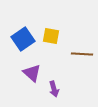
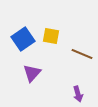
brown line: rotated 20 degrees clockwise
purple triangle: rotated 30 degrees clockwise
purple arrow: moved 24 px right, 5 px down
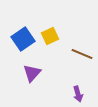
yellow square: moved 1 px left; rotated 36 degrees counterclockwise
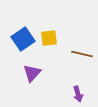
yellow square: moved 1 px left, 2 px down; rotated 18 degrees clockwise
brown line: rotated 10 degrees counterclockwise
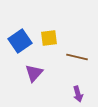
blue square: moved 3 px left, 2 px down
brown line: moved 5 px left, 3 px down
purple triangle: moved 2 px right
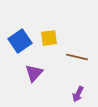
purple arrow: rotated 42 degrees clockwise
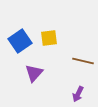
brown line: moved 6 px right, 4 px down
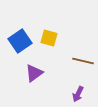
yellow square: rotated 24 degrees clockwise
purple triangle: rotated 12 degrees clockwise
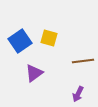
brown line: rotated 20 degrees counterclockwise
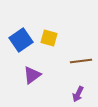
blue square: moved 1 px right, 1 px up
brown line: moved 2 px left
purple triangle: moved 2 px left, 2 px down
